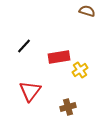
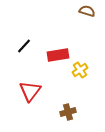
red rectangle: moved 1 px left, 2 px up
brown cross: moved 5 px down
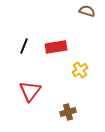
black line: rotated 21 degrees counterclockwise
red rectangle: moved 2 px left, 8 px up
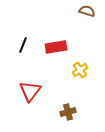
black line: moved 1 px left, 1 px up
